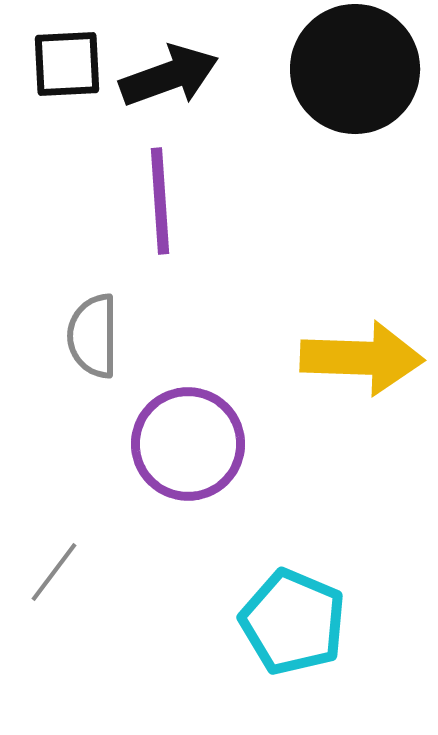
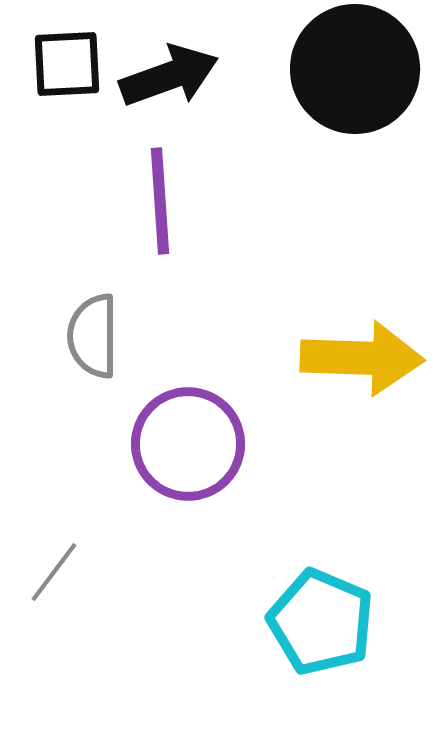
cyan pentagon: moved 28 px right
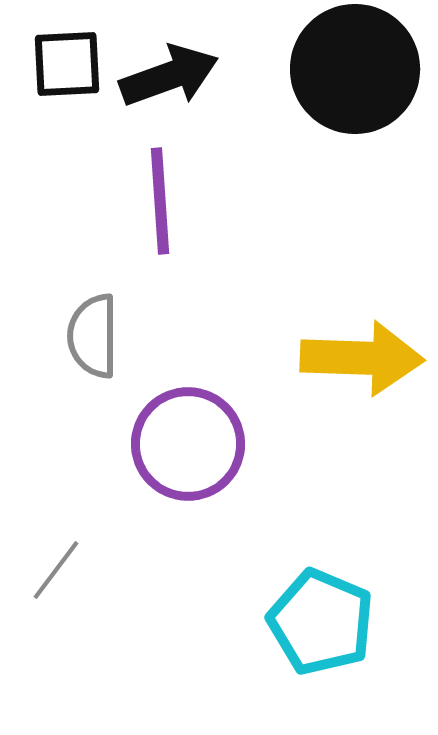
gray line: moved 2 px right, 2 px up
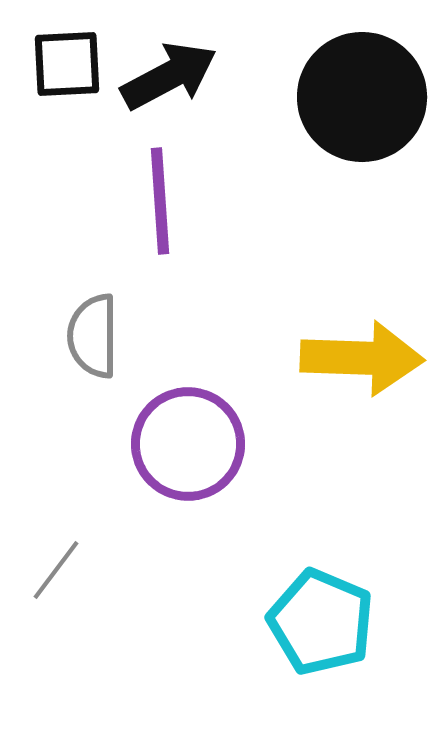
black circle: moved 7 px right, 28 px down
black arrow: rotated 8 degrees counterclockwise
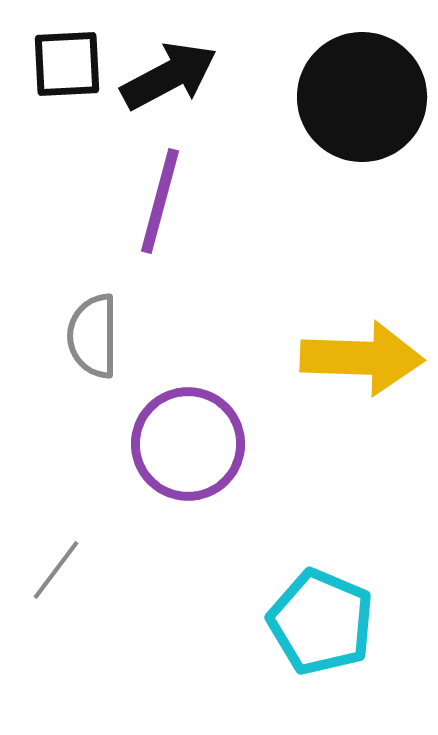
purple line: rotated 19 degrees clockwise
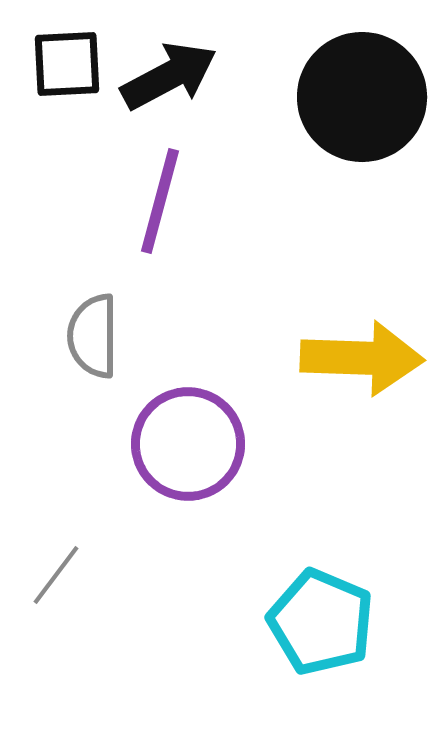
gray line: moved 5 px down
